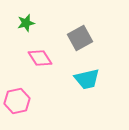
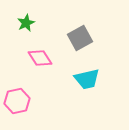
green star: rotated 12 degrees counterclockwise
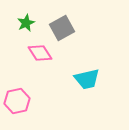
gray square: moved 18 px left, 10 px up
pink diamond: moved 5 px up
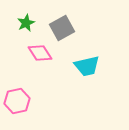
cyan trapezoid: moved 13 px up
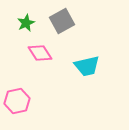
gray square: moved 7 px up
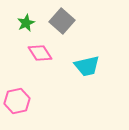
gray square: rotated 20 degrees counterclockwise
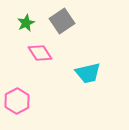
gray square: rotated 15 degrees clockwise
cyan trapezoid: moved 1 px right, 7 px down
pink hexagon: rotated 15 degrees counterclockwise
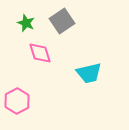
green star: rotated 24 degrees counterclockwise
pink diamond: rotated 15 degrees clockwise
cyan trapezoid: moved 1 px right
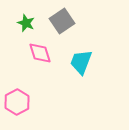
cyan trapezoid: moved 8 px left, 11 px up; rotated 124 degrees clockwise
pink hexagon: moved 1 px down
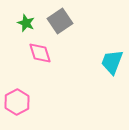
gray square: moved 2 px left
cyan trapezoid: moved 31 px right
